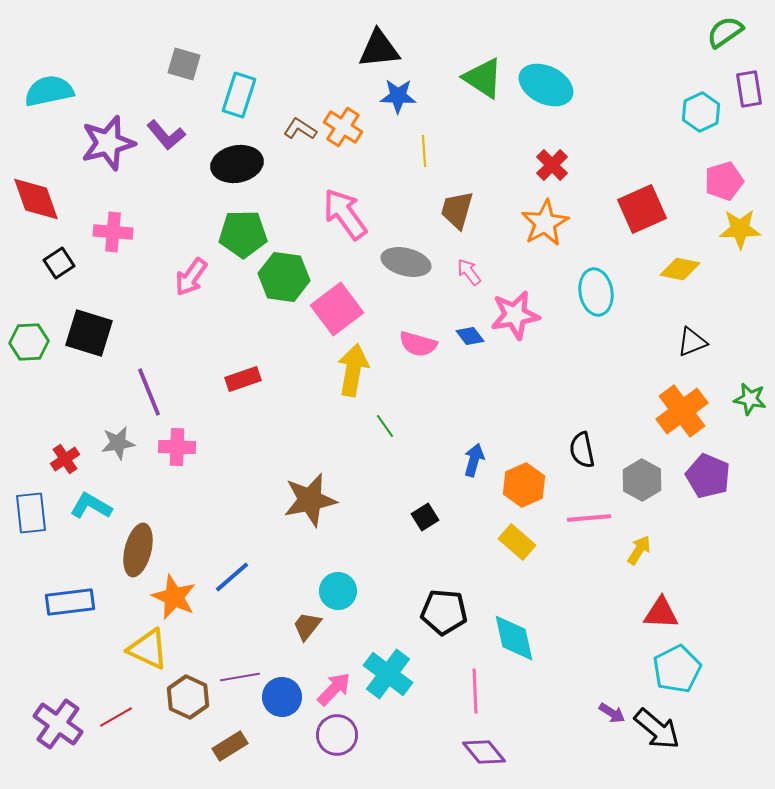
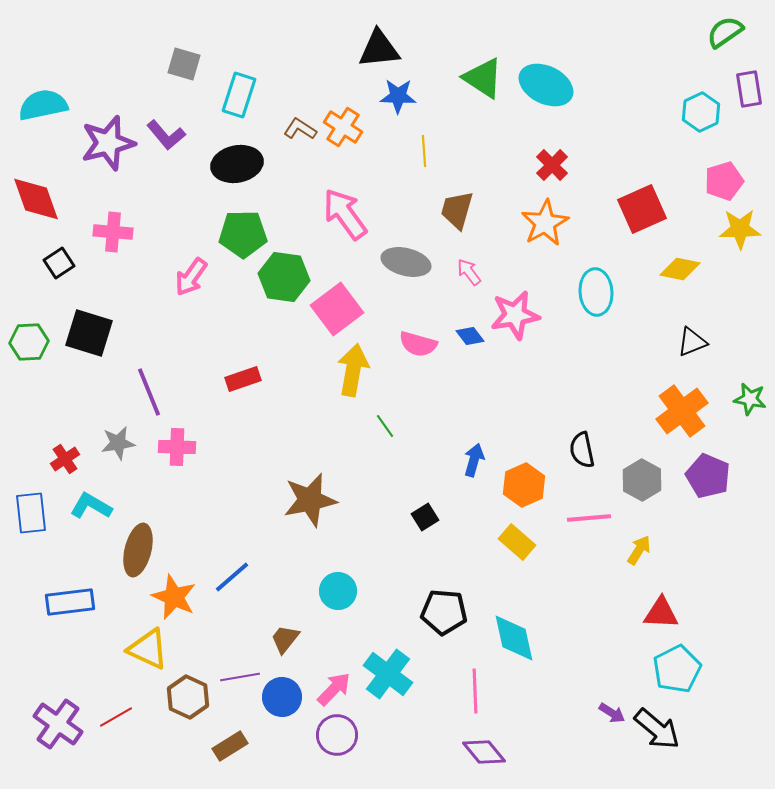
cyan semicircle at (49, 91): moved 6 px left, 14 px down
cyan ellipse at (596, 292): rotated 6 degrees clockwise
brown trapezoid at (307, 626): moved 22 px left, 13 px down
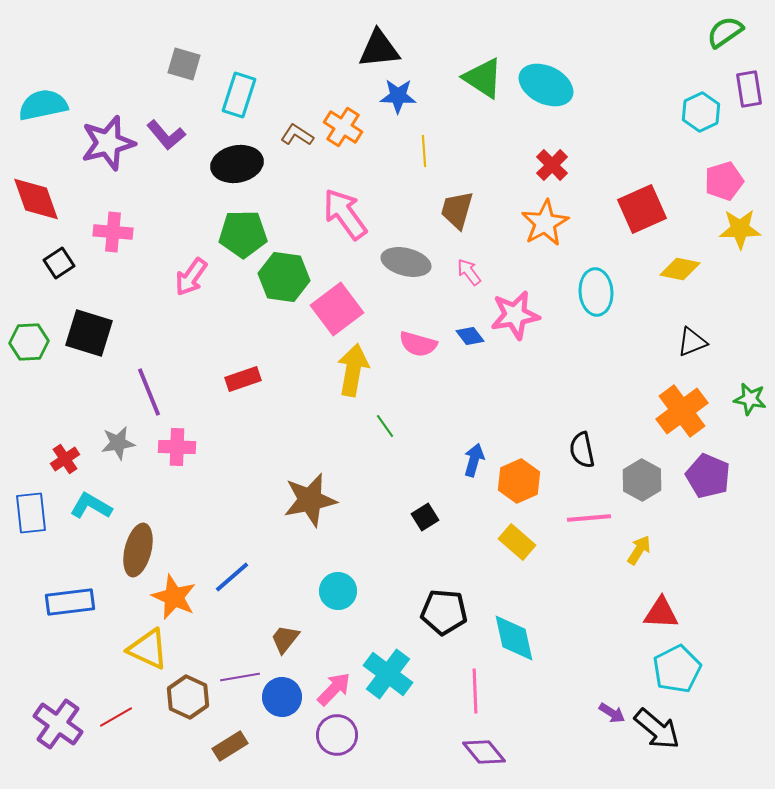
brown L-shape at (300, 129): moved 3 px left, 6 px down
orange hexagon at (524, 485): moved 5 px left, 4 px up
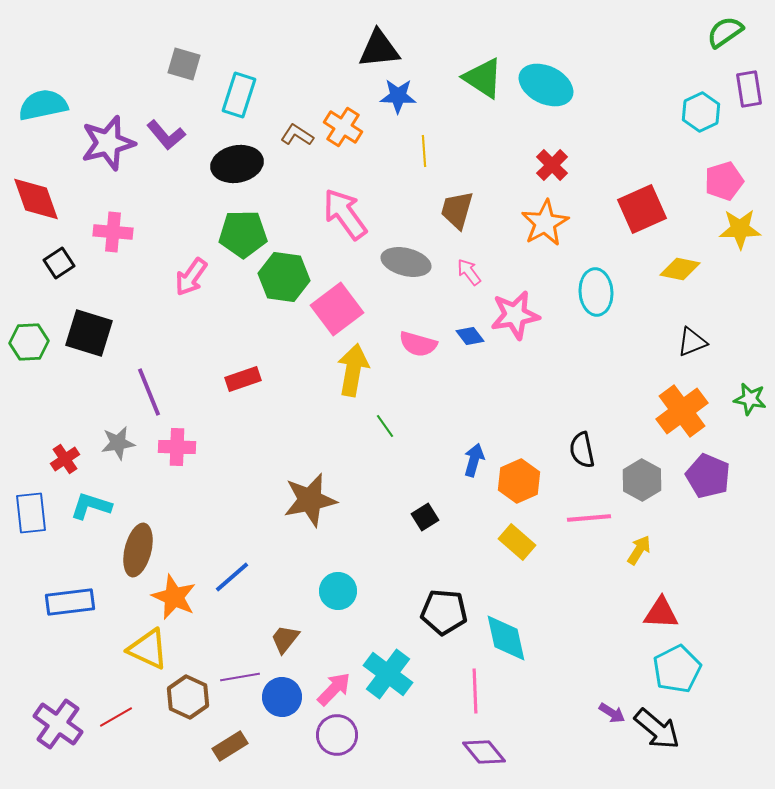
cyan L-shape at (91, 506): rotated 12 degrees counterclockwise
cyan diamond at (514, 638): moved 8 px left
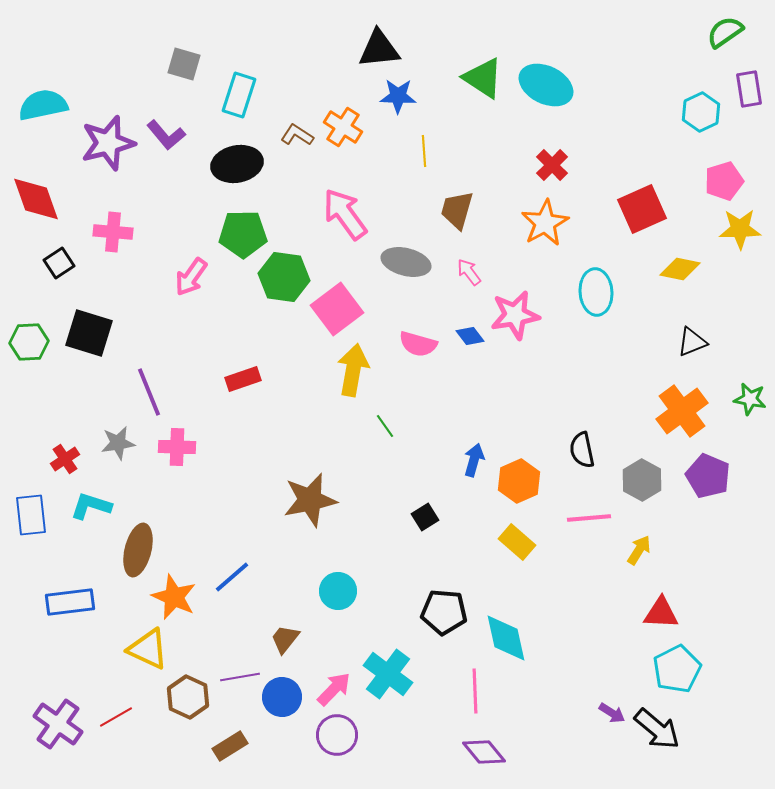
blue rectangle at (31, 513): moved 2 px down
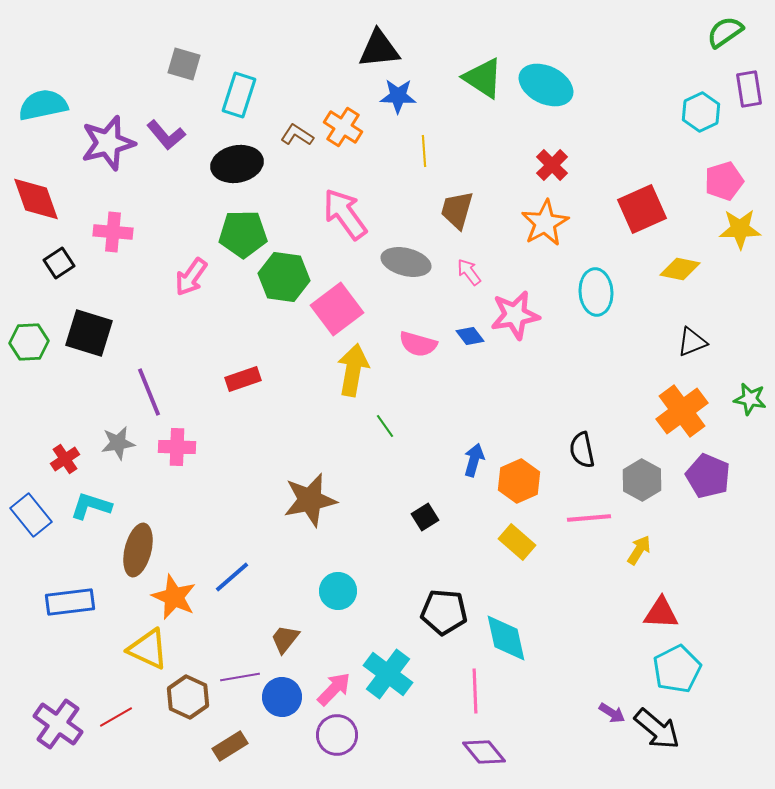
blue rectangle at (31, 515): rotated 33 degrees counterclockwise
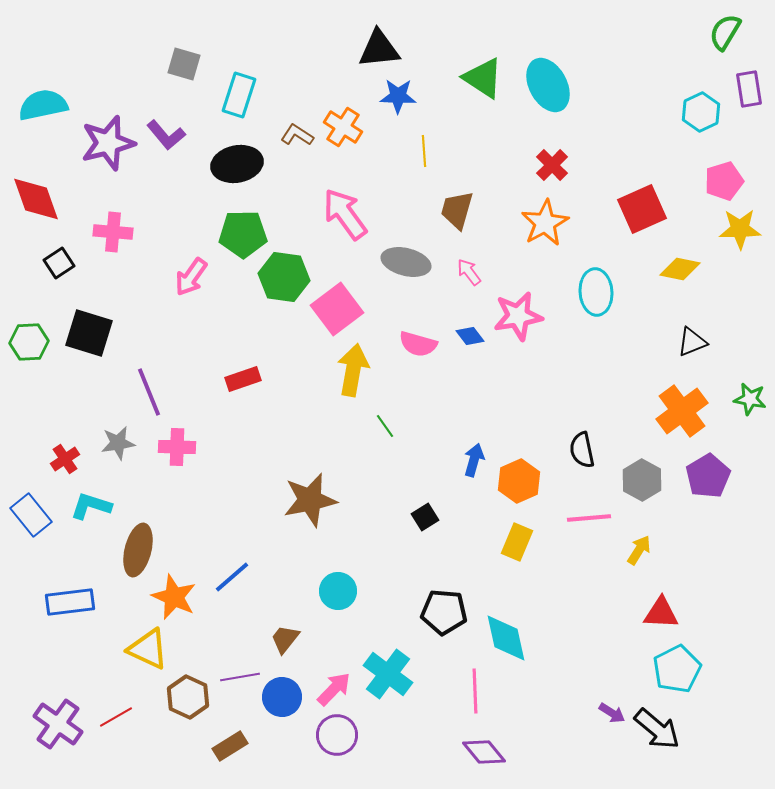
green semicircle at (725, 32): rotated 24 degrees counterclockwise
cyan ellipse at (546, 85): moved 2 px right; rotated 36 degrees clockwise
pink star at (515, 315): moved 3 px right, 1 px down
purple pentagon at (708, 476): rotated 18 degrees clockwise
yellow rectangle at (517, 542): rotated 72 degrees clockwise
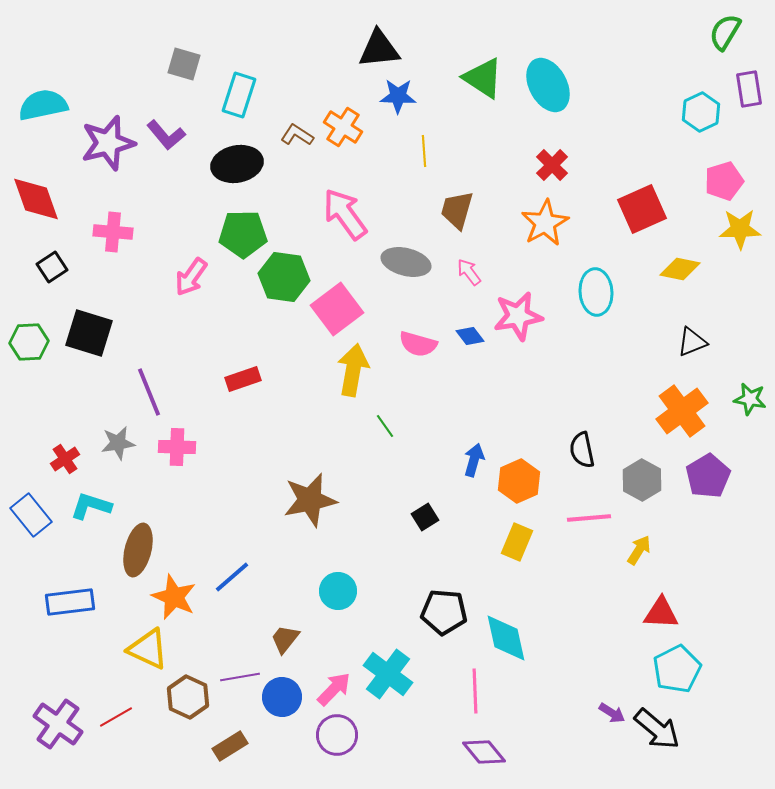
black square at (59, 263): moved 7 px left, 4 px down
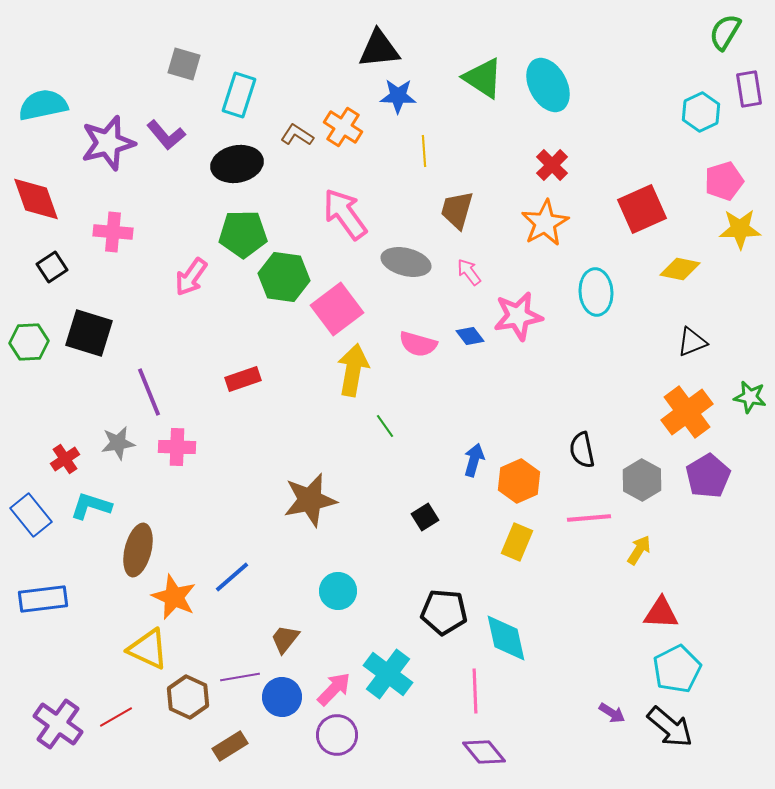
green star at (750, 399): moved 2 px up
orange cross at (682, 411): moved 5 px right, 1 px down
blue rectangle at (70, 602): moved 27 px left, 3 px up
black arrow at (657, 729): moved 13 px right, 2 px up
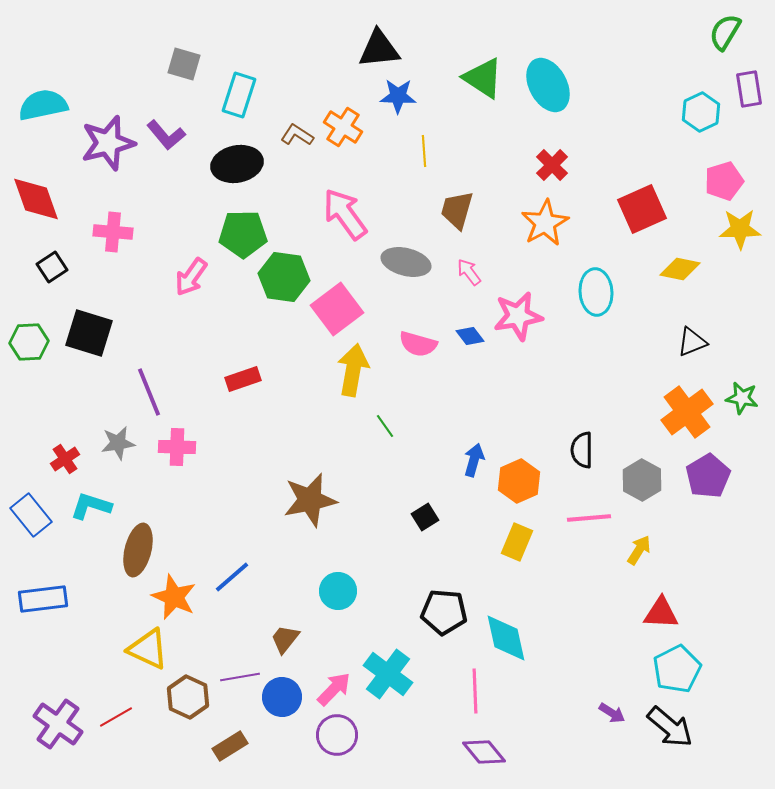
green star at (750, 397): moved 8 px left, 1 px down
black semicircle at (582, 450): rotated 12 degrees clockwise
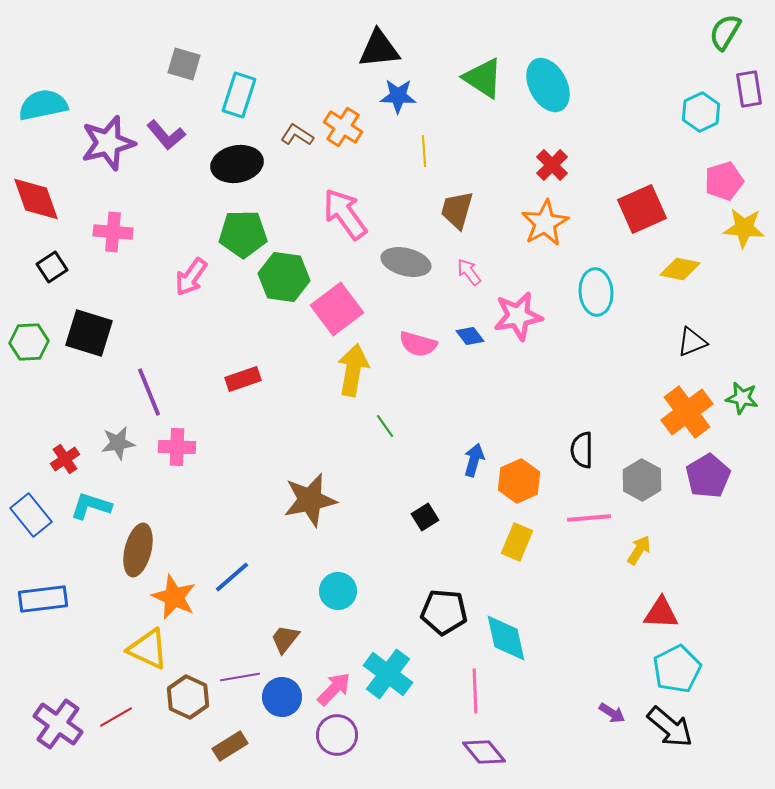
yellow star at (740, 229): moved 4 px right, 1 px up; rotated 6 degrees clockwise
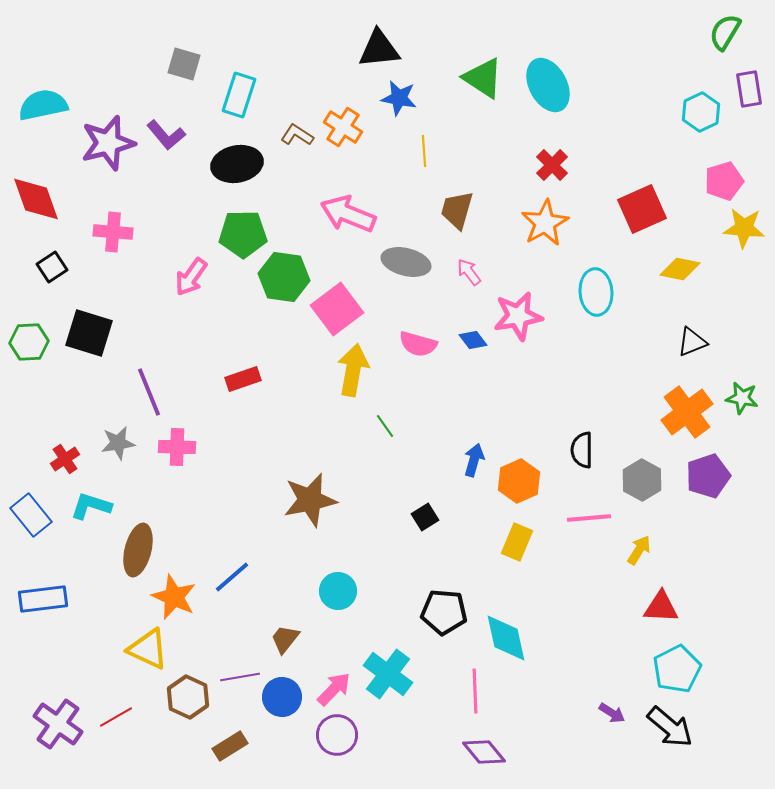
blue star at (398, 96): moved 1 px right, 2 px down; rotated 9 degrees clockwise
pink arrow at (345, 214): moved 3 px right; rotated 32 degrees counterclockwise
blue diamond at (470, 336): moved 3 px right, 4 px down
purple pentagon at (708, 476): rotated 12 degrees clockwise
red triangle at (661, 613): moved 6 px up
